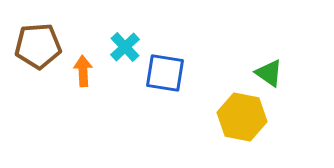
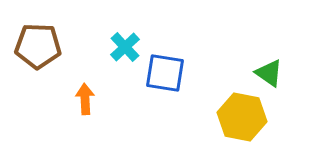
brown pentagon: rotated 6 degrees clockwise
orange arrow: moved 2 px right, 28 px down
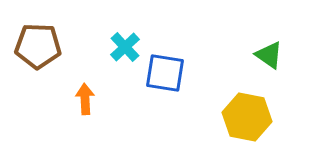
green triangle: moved 18 px up
yellow hexagon: moved 5 px right
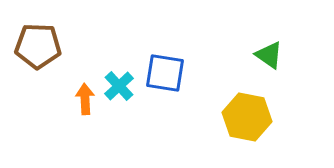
cyan cross: moved 6 px left, 39 px down
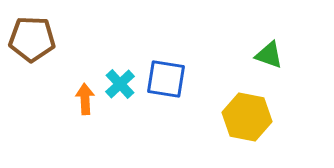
brown pentagon: moved 6 px left, 7 px up
green triangle: rotated 16 degrees counterclockwise
blue square: moved 1 px right, 6 px down
cyan cross: moved 1 px right, 2 px up
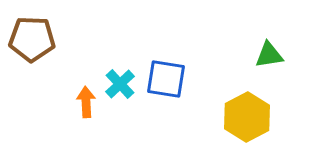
green triangle: rotated 28 degrees counterclockwise
orange arrow: moved 1 px right, 3 px down
yellow hexagon: rotated 21 degrees clockwise
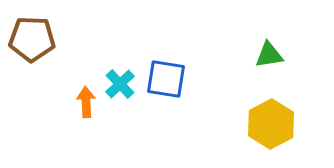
yellow hexagon: moved 24 px right, 7 px down
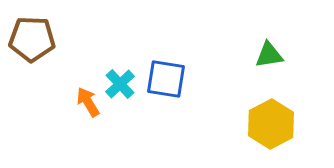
orange arrow: moved 2 px right; rotated 28 degrees counterclockwise
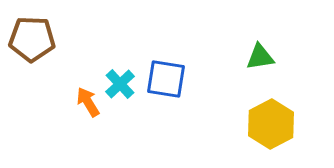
green triangle: moved 9 px left, 2 px down
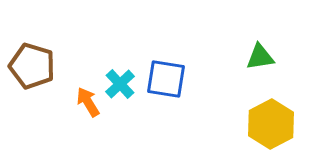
brown pentagon: moved 27 px down; rotated 15 degrees clockwise
